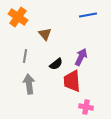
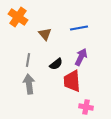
blue line: moved 9 px left, 13 px down
gray line: moved 3 px right, 4 px down
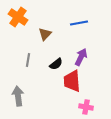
blue line: moved 5 px up
brown triangle: rotated 24 degrees clockwise
gray arrow: moved 11 px left, 12 px down
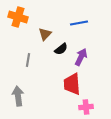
orange cross: rotated 18 degrees counterclockwise
black semicircle: moved 5 px right, 15 px up
red trapezoid: moved 3 px down
pink cross: rotated 16 degrees counterclockwise
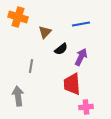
blue line: moved 2 px right, 1 px down
brown triangle: moved 2 px up
gray line: moved 3 px right, 6 px down
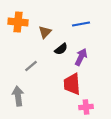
orange cross: moved 5 px down; rotated 12 degrees counterclockwise
gray line: rotated 40 degrees clockwise
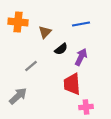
gray arrow: rotated 54 degrees clockwise
